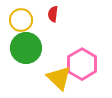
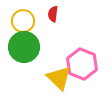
yellow circle: moved 2 px right, 1 px down
green circle: moved 2 px left, 1 px up
pink hexagon: rotated 8 degrees counterclockwise
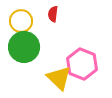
yellow circle: moved 2 px left
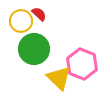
red semicircle: moved 14 px left; rotated 126 degrees clockwise
green circle: moved 10 px right, 2 px down
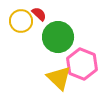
green circle: moved 24 px right, 12 px up
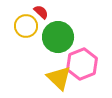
red semicircle: moved 2 px right, 2 px up
yellow circle: moved 5 px right, 5 px down
pink hexagon: rotated 16 degrees clockwise
